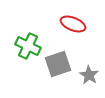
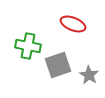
green cross: rotated 15 degrees counterclockwise
gray square: moved 1 px down
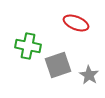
red ellipse: moved 3 px right, 1 px up
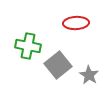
red ellipse: rotated 25 degrees counterclockwise
gray square: rotated 20 degrees counterclockwise
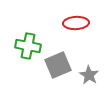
gray square: rotated 16 degrees clockwise
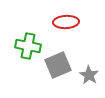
red ellipse: moved 10 px left, 1 px up
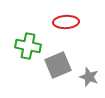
gray star: moved 2 px down; rotated 12 degrees counterclockwise
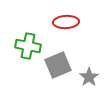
gray star: rotated 18 degrees clockwise
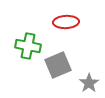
gray star: moved 6 px down
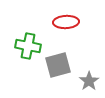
gray square: rotated 8 degrees clockwise
gray star: moved 2 px up
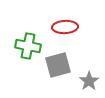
red ellipse: moved 1 px left, 5 px down
